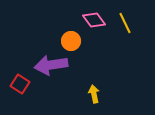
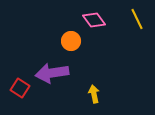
yellow line: moved 12 px right, 4 px up
purple arrow: moved 1 px right, 8 px down
red square: moved 4 px down
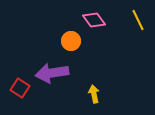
yellow line: moved 1 px right, 1 px down
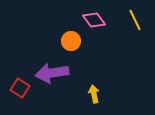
yellow line: moved 3 px left
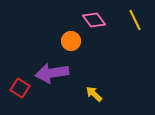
yellow arrow: rotated 36 degrees counterclockwise
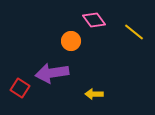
yellow line: moved 1 px left, 12 px down; rotated 25 degrees counterclockwise
yellow arrow: rotated 42 degrees counterclockwise
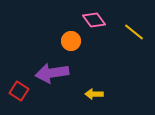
red square: moved 1 px left, 3 px down
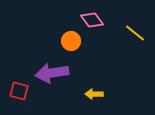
pink diamond: moved 2 px left
yellow line: moved 1 px right, 1 px down
red square: rotated 18 degrees counterclockwise
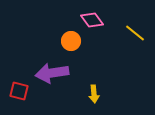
yellow arrow: rotated 96 degrees counterclockwise
